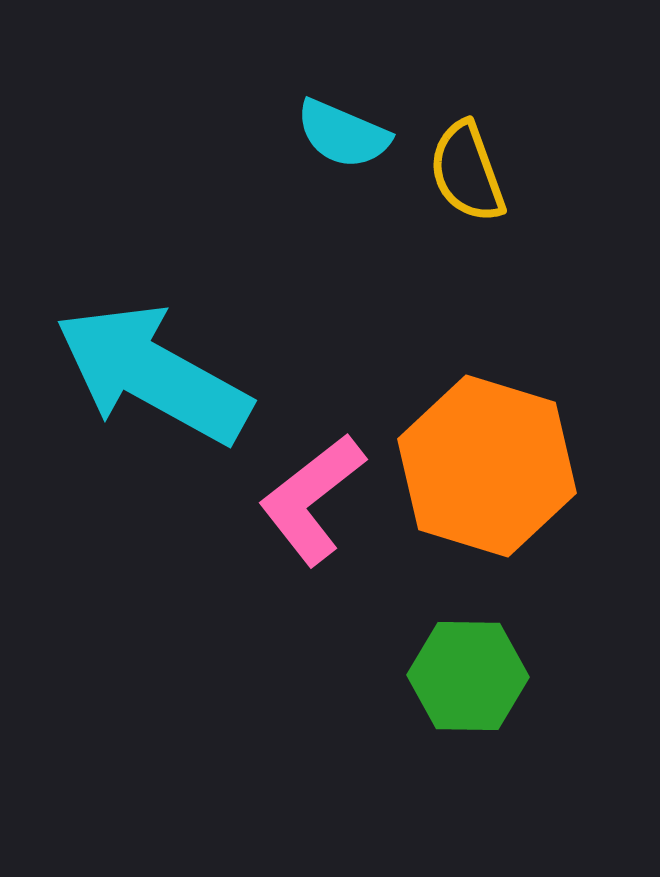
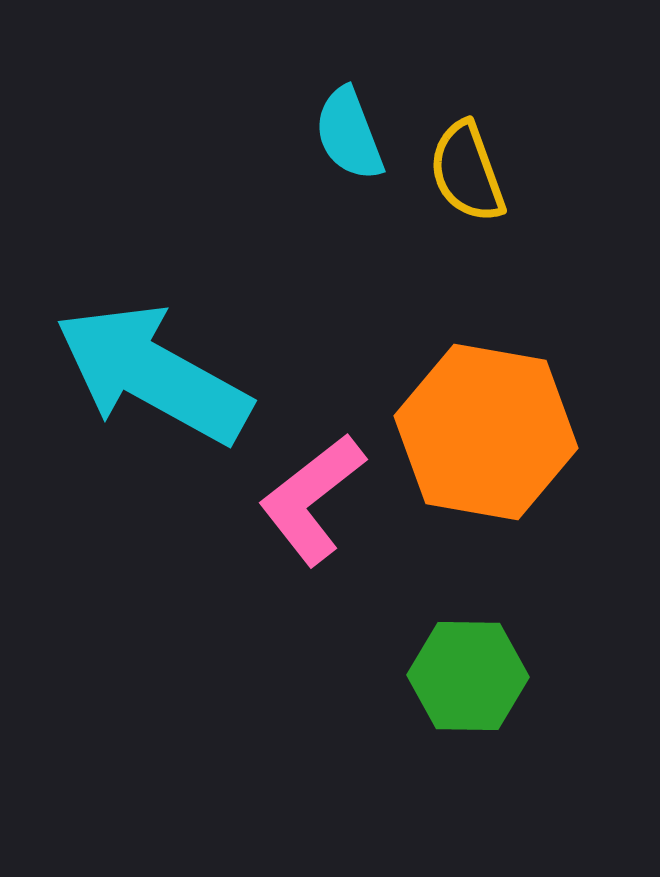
cyan semicircle: moved 6 px right; rotated 46 degrees clockwise
orange hexagon: moved 1 px left, 34 px up; rotated 7 degrees counterclockwise
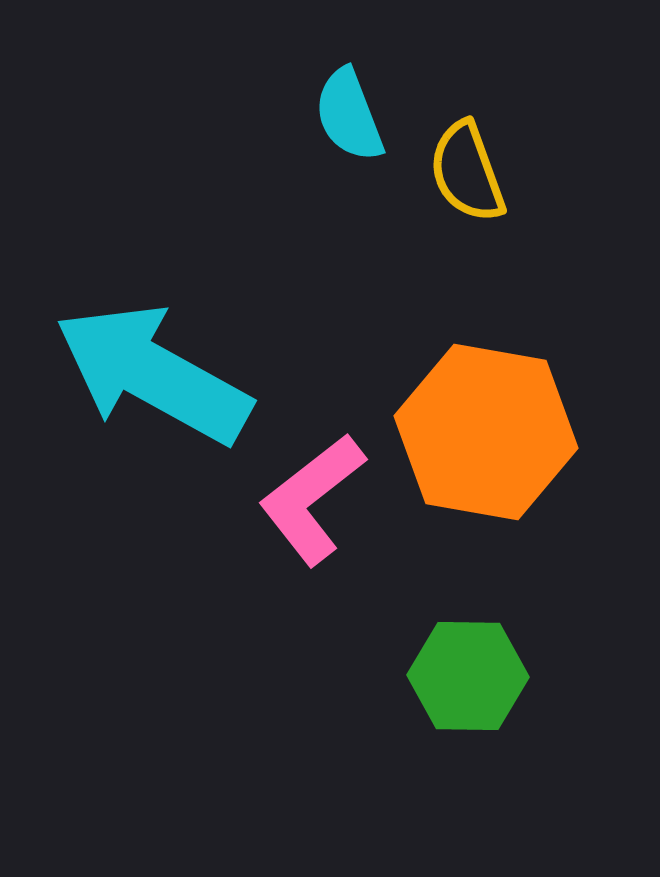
cyan semicircle: moved 19 px up
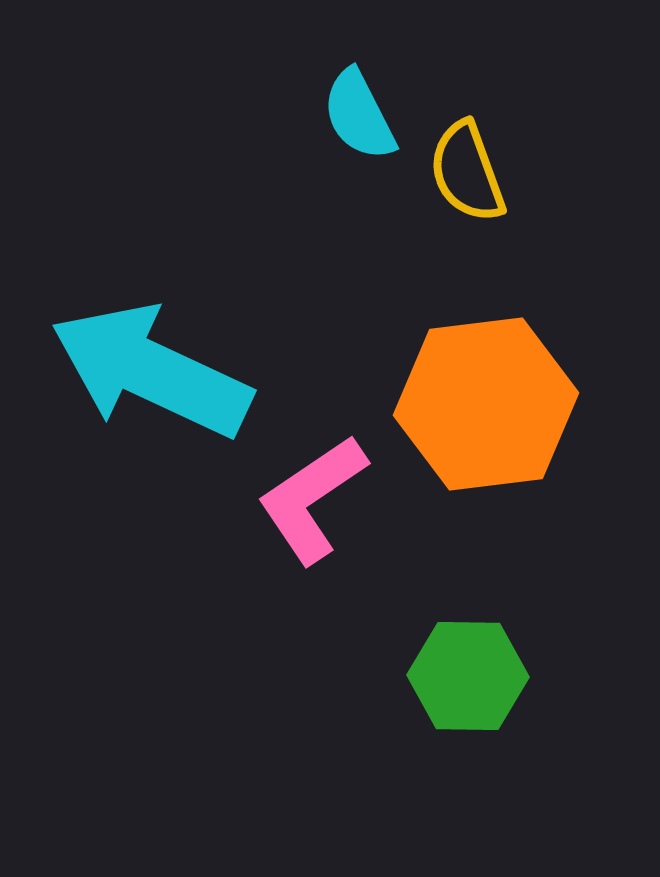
cyan semicircle: moved 10 px right; rotated 6 degrees counterclockwise
cyan arrow: moved 2 px left, 3 px up; rotated 4 degrees counterclockwise
orange hexagon: moved 28 px up; rotated 17 degrees counterclockwise
pink L-shape: rotated 4 degrees clockwise
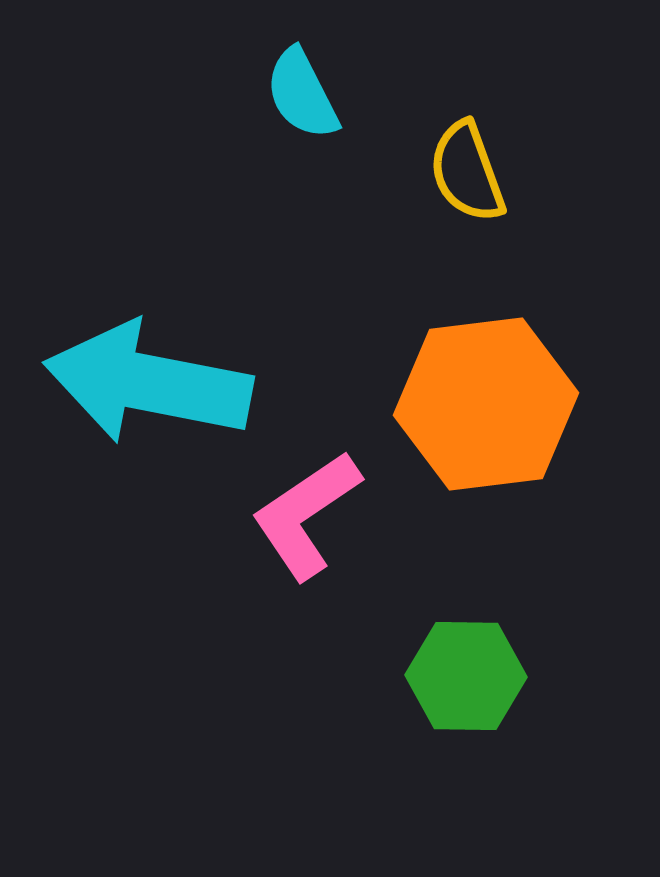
cyan semicircle: moved 57 px left, 21 px up
cyan arrow: moved 3 px left, 12 px down; rotated 14 degrees counterclockwise
pink L-shape: moved 6 px left, 16 px down
green hexagon: moved 2 px left
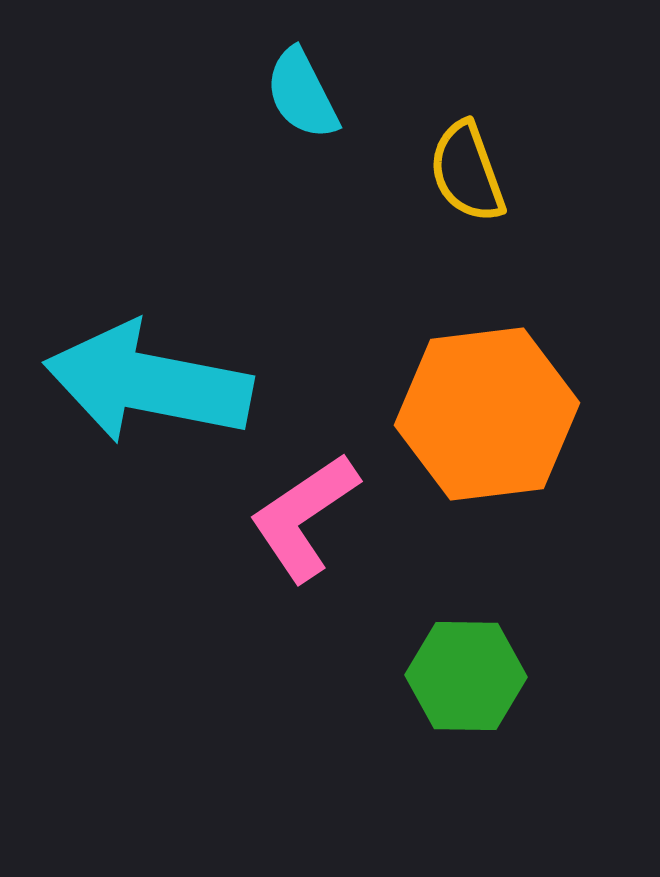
orange hexagon: moved 1 px right, 10 px down
pink L-shape: moved 2 px left, 2 px down
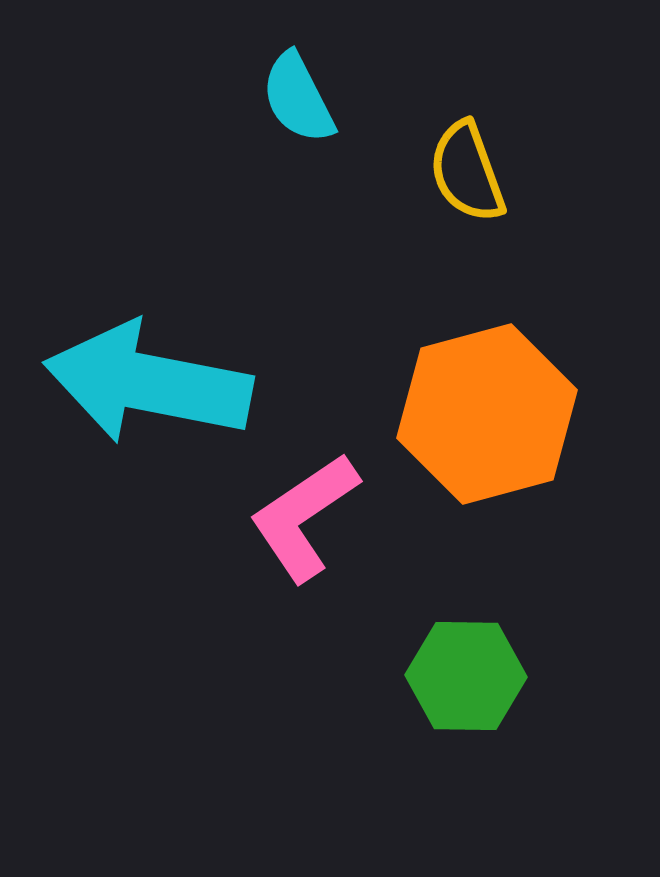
cyan semicircle: moved 4 px left, 4 px down
orange hexagon: rotated 8 degrees counterclockwise
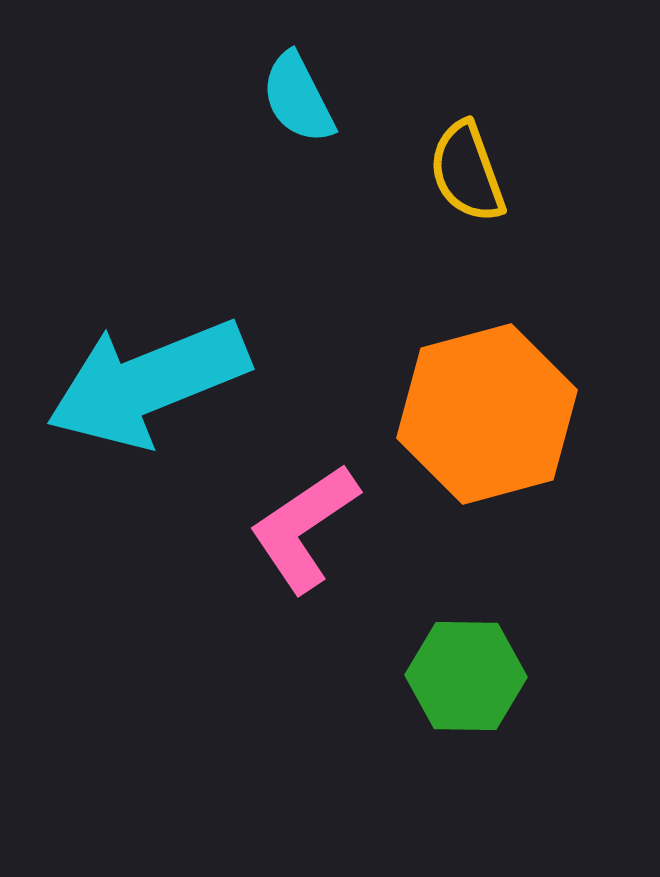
cyan arrow: rotated 33 degrees counterclockwise
pink L-shape: moved 11 px down
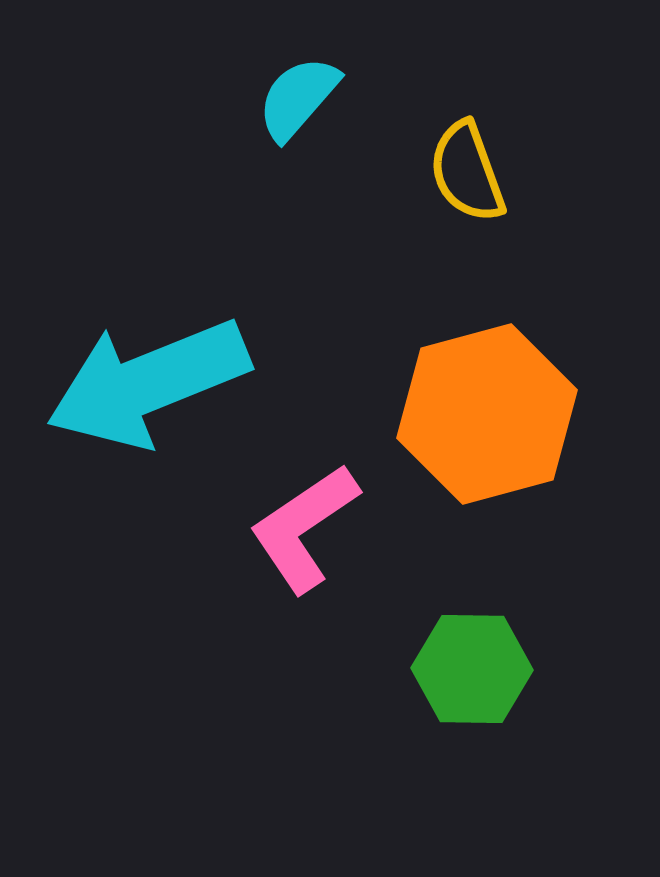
cyan semicircle: rotated 68 degrees clockwise
green hexagon: moved 6 px right, 7 px up
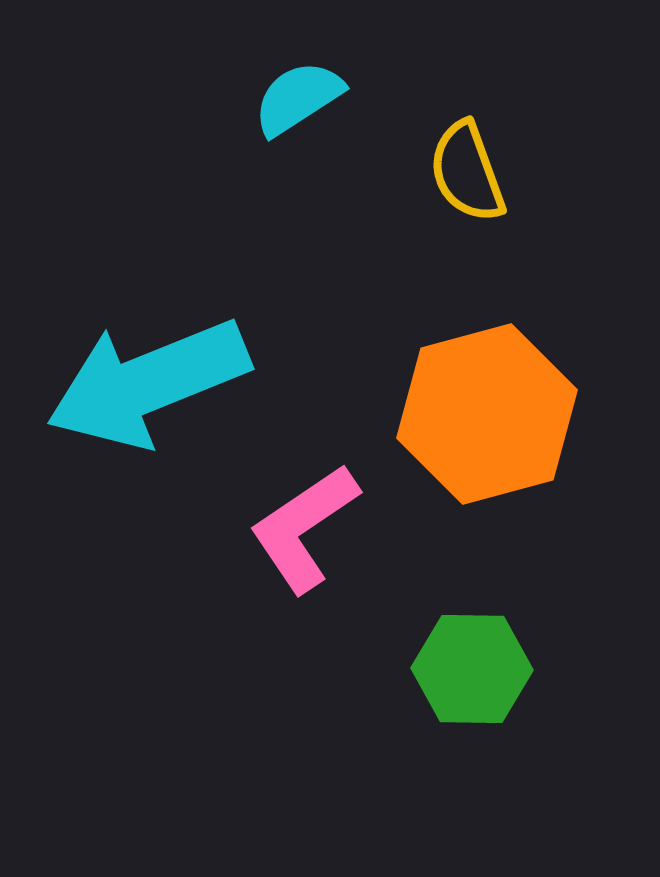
cyan semicircle: rotated 16 degrees clockwise
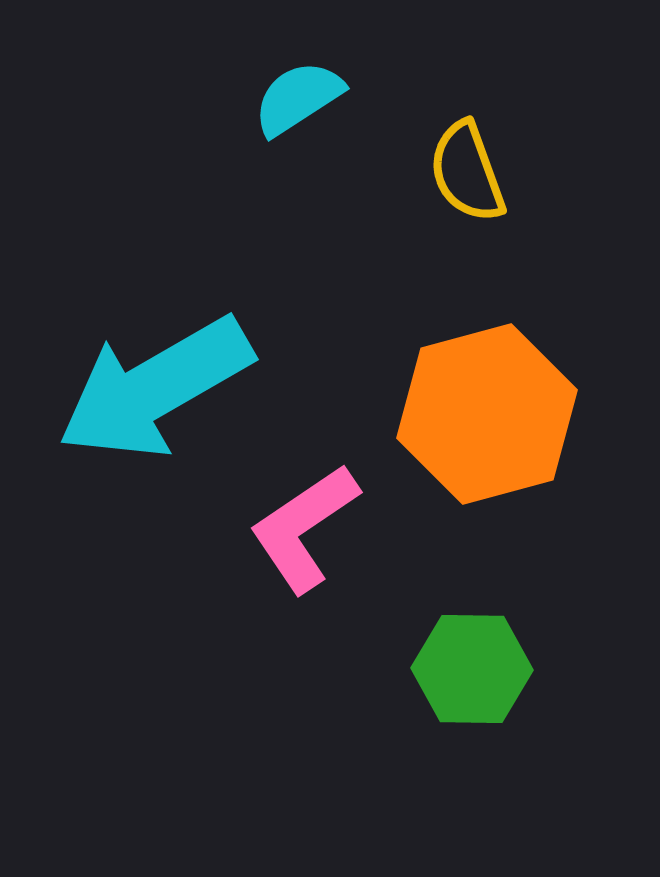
cyan arrow: moved 7 px right, 5 px down; rotated 8 degrees counterclockwise
